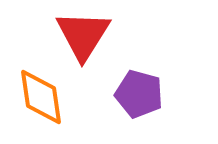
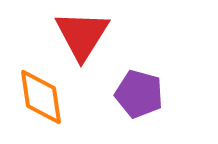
red triangle: moved 1 px left
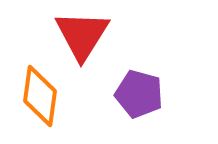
orange diamond: moved 1 px left, 1 px up; rotated 16 degrees clockwise
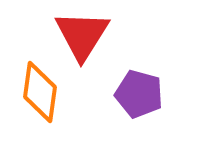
orange diamond: moved 4 px up
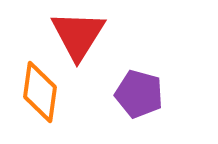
red triangle: moved 4 px left
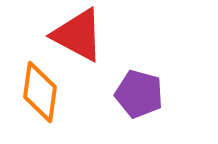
red triangle: rotated 34 degrees counterclockwise
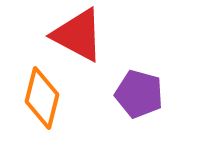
orange diamond: moved 2 px right, 6 px down; rotated 6 degrees clockwise
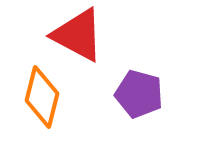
orange diamond: moved 1 px up
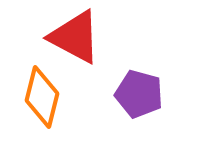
red triangle: moved 3 px left, 2 px down
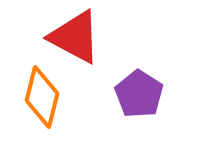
purple pentagon: rotated 18 degrees clockwise
